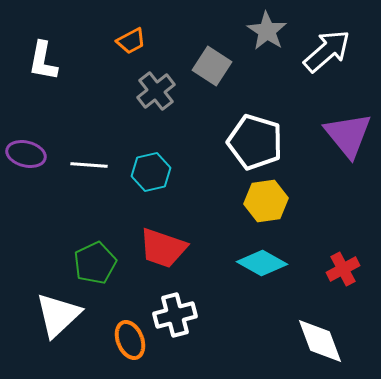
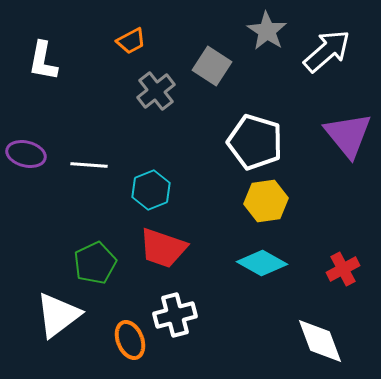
cyan hexagon: moved 18 px down; rotated 9 degrees counterclockwise
white triangle: rotated 6 degrees clockwise
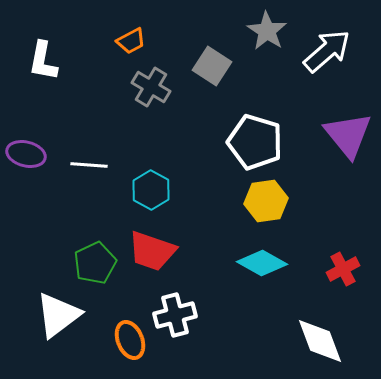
gray cross: moved 5 px left, 4 px up; rotated 21 degrees counterclockwise
cyan hexagon: rotated 9 degrees counterclockwise
red trapezoid: moved 11 px left, 3 px down
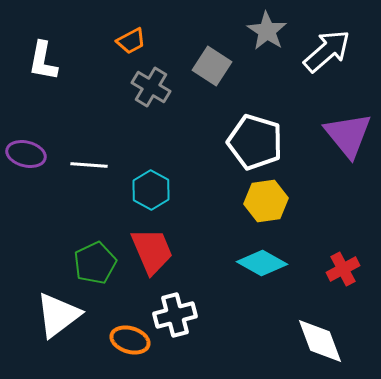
red trapezoid: rotated 132 degrees counterclockwise
orange ellipse: rotated 51 degrees counterclockwise
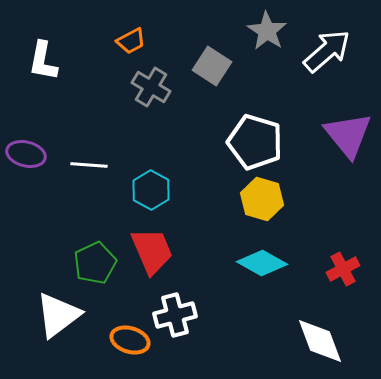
yellow hexagon: moved 4 px left, 2 px up; rotated 24 degrees clockwise
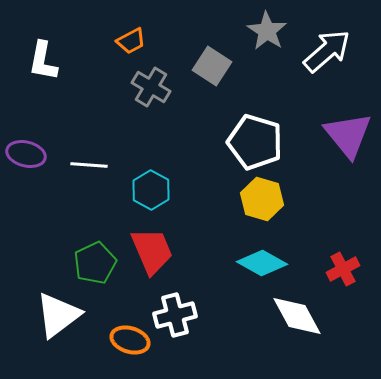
white diamond: moved 23 px left, 25 px up; rotated 8 degrees counterclockwise
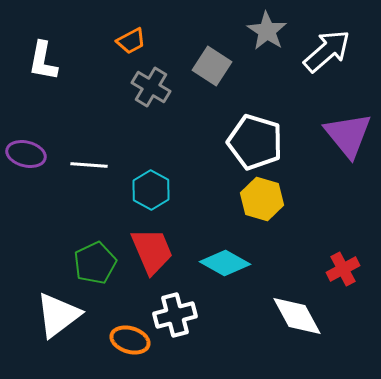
cyan diamond: moved 37 px left
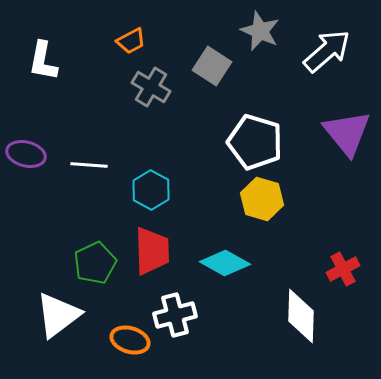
gray star: moved 7 px left; rotated 9 degrees counterclockwise
purple triangle: moved 1 px left, 2 px up
red trapezoid: rotated 21 degrees clockwise
white diamond: moved 4 px right; rotated 30 degrees clockwise
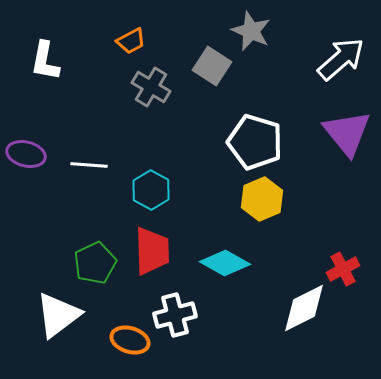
gray star: moved 9 px left
white arrow: moved 14 px right, 8 px down
white L-shape: moved 2 px right
yellow hexagon: rotated 21 degrees clockwise
white diamond: moved 3 px right, 8 px up; rotated 62 degrees clockwise
